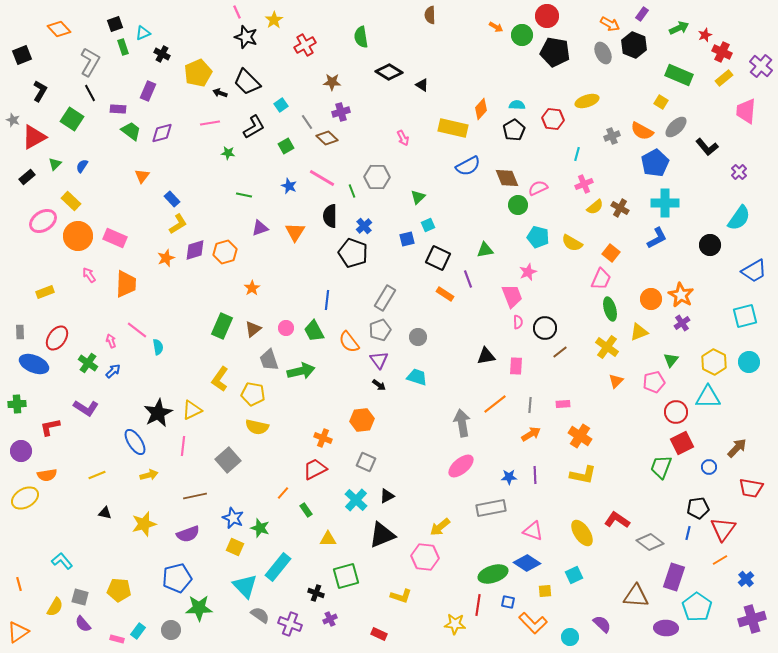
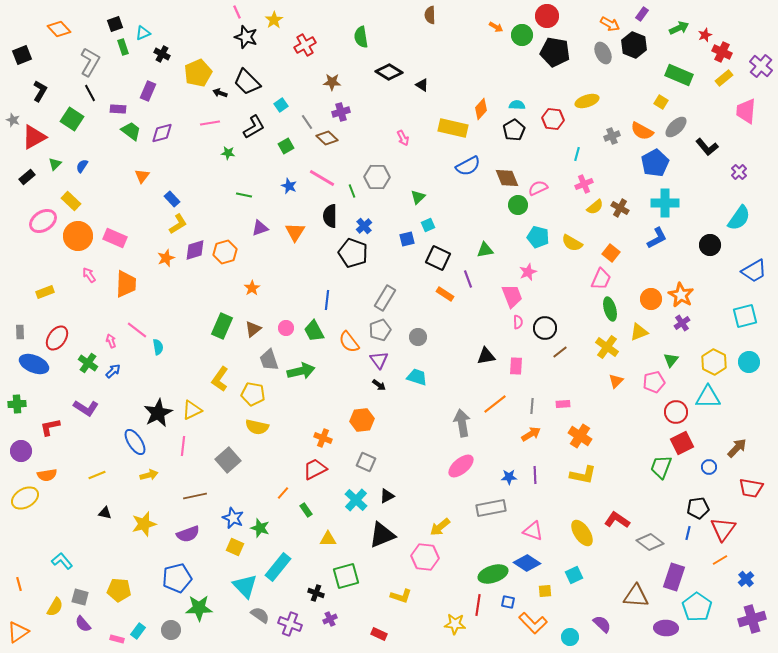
gray line at (530, 405): moved 2 px right, 1 px down
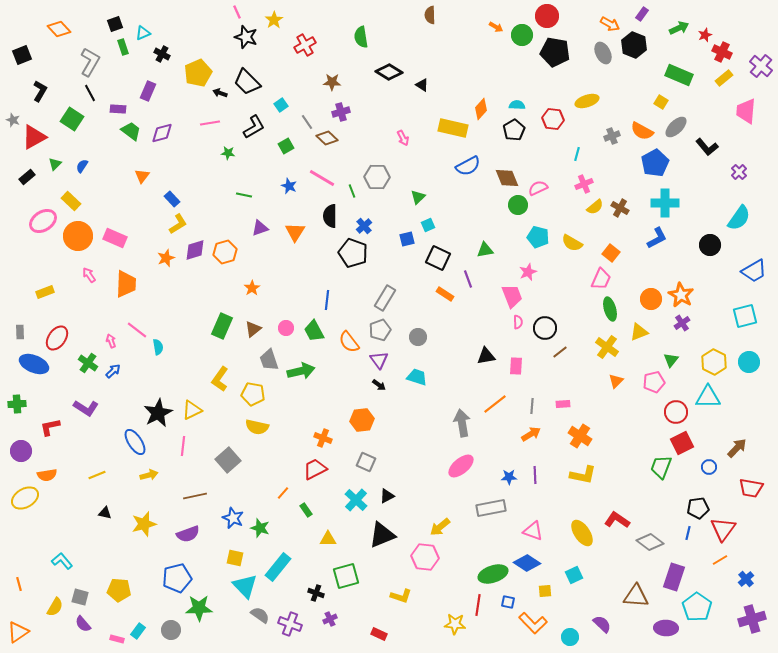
yellow square at (235, 547): moved 11 px down; rotated 12 degrees counterclockwise
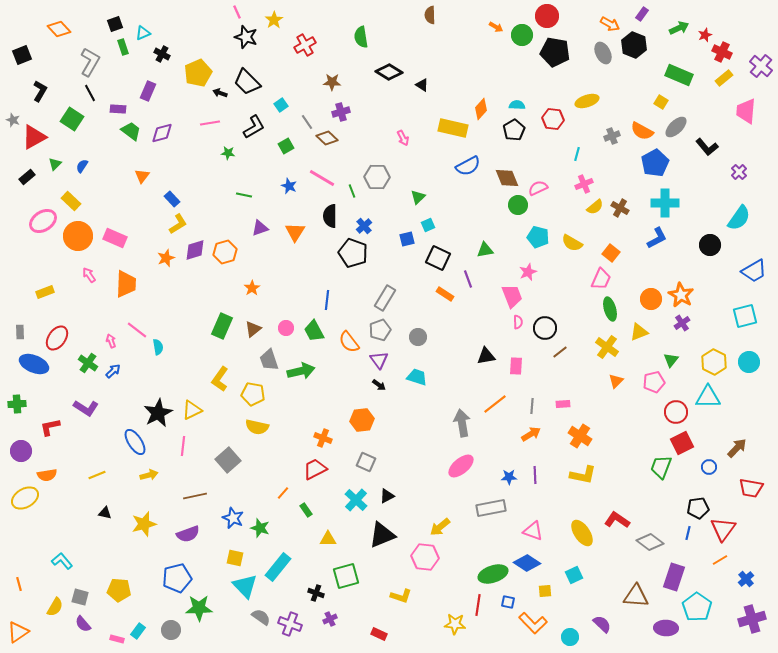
gray semicircle at (260, 615): moved 1 px right, 2 px down
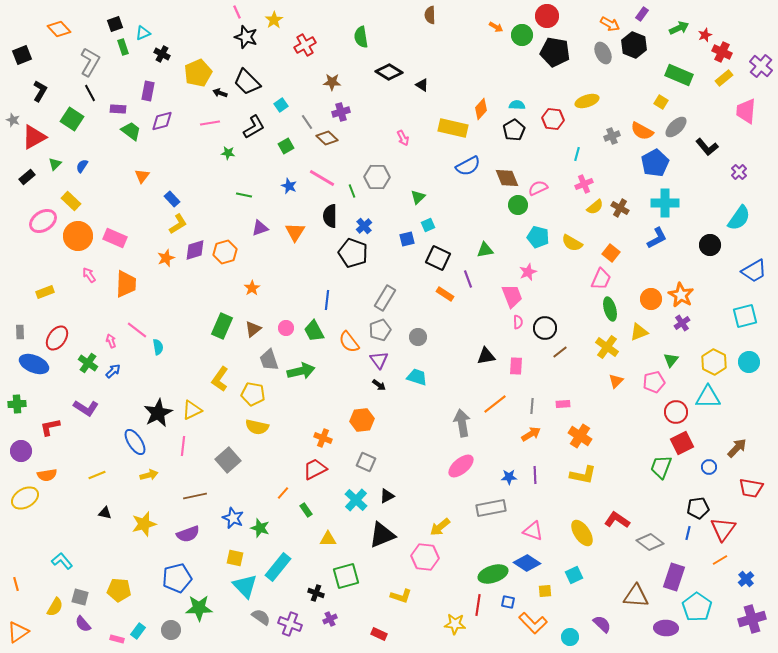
purple rectangle at (148, 91): rotated 12 degrees counterclockwise
purple diamond at (162, 133): moved 12 px up
orange line at (19, 584): moved 3 px left
